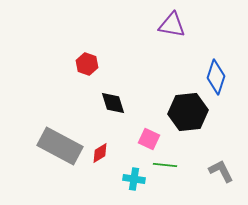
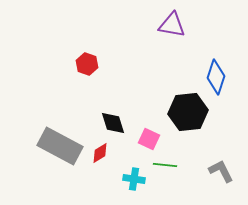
black diamond: moved 20 px down
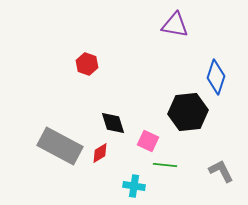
purple triangle: moved 3 px right
pink square: moved 1 px left, 2 px down
cyan cross: moved 7 px down
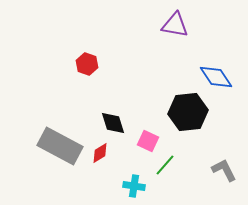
blue diamond: rotated 52 degrees counterclockwise
green line: rotated 55 degrees counterclockwise
gray L-shape: moved 3 px right, 1 px up
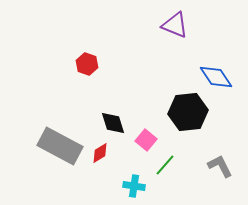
purple triangle: rotated 12 degrees clockwise
pink square: moved 2 px left, 1 px up; rotated 15 degrees clockwise
gray L-shape: moved 4 px left, 4 px up
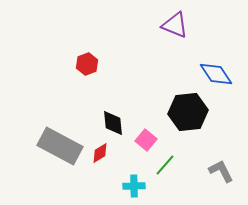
red hexagon: rotated 20 degrees clockwise
blue diamond: moved 3 px up
black diamond: rotated 12 degrees clockwise
gray L-shape: moved 1 px right, 5 px down
cyan cross: rotated 10 degrees counterclockwise
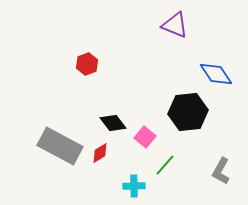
black diamond: rotated 32 degrees counterclockwise
pink square: moved 1 px left, 3 px up
gray L-shape: rotated 124 degrees counterclockwise
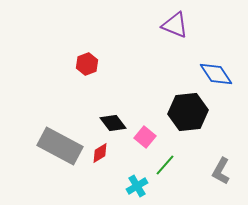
cyan cross: moved 3 px right; rotated 30 degrees counterclockwise
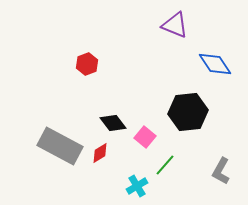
blue diamond: moved 1 px left, 10 px up
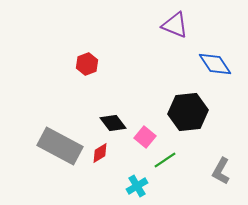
green line: moved 5 px up; rotated 15 degrees clockwise
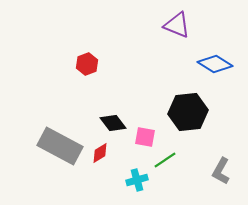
purple triangle: moved 2 px right
blue diamond: rotated 24 degrees counterclockwise
pink square: rotated 30 degrees counterclockwise
cyan cross: moved 6 px up; rotated 15 degrees clockwise
